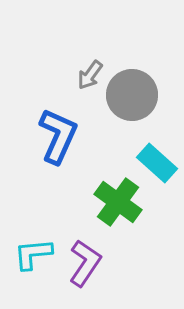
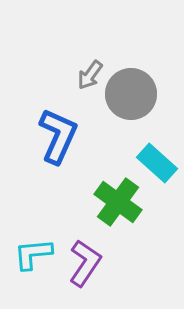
gray circle: moved 1 px left, 1 px up
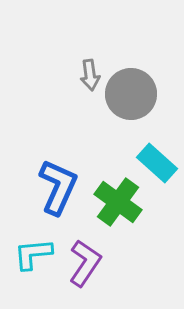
gray arrow: rotated 44 degrees counterclockwise
blue L-shape: moved 51 px down
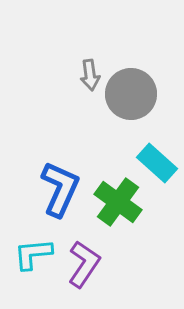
blue L-shape: moved 2 px right, 2 px down
purple L-shape: moved 1 px left, 1 px down
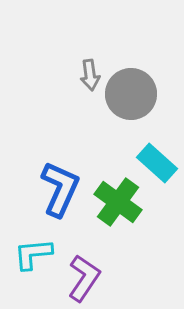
purple L-shape: moved 14 px down
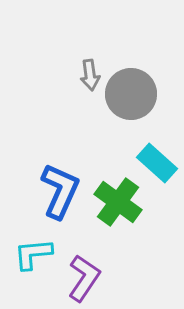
blue L-shape: moved 2 px down
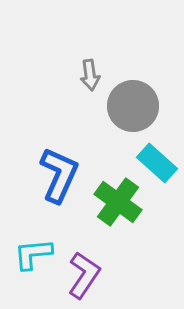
gray circle: moved 2 px right, 12 px down
blue L-shape: moved 1 px left, 16 px up
purple L-shape: moved 3 px up
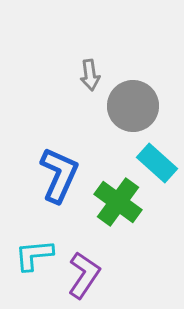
cyan L-shape: moved 1 px right, 1 px down
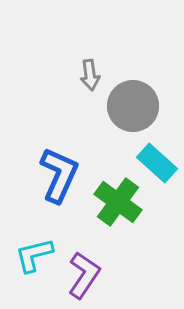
cyan L-shape: rotated 9 degrees counterclockwise
